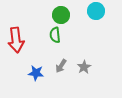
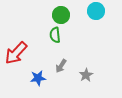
red arrow: moved 13 px down; rotated 50 degrees clockwise
gray star: moved 2 px right, 8 px down
blue star: moved 2 px right, 5 px down; rotated 14 degrees counterclockwise
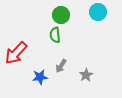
cyan circle: moved 2 px right, 1 px down
blue star: moved 2 px right, 1 px up
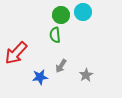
cyan circle: moved 15 px left
